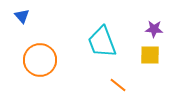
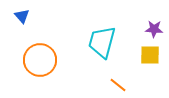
cyan trapezoid: rotated 36 degrees clockwise
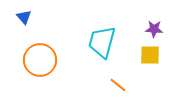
blue triangle: moved 2 px right, 1 px down
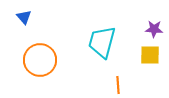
orange line: rotated 48 degrees clockwise
